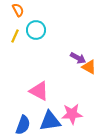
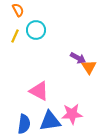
orange triangle: rotated 28 degrees clockwise
blue semicircle: moved 1 px right, 1 px up; rotated 12 degrees counterclockwise
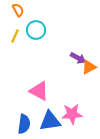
orange triangle: rotated 35 degrees clockwise
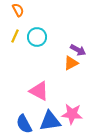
cyan circle: moved 1 px right, 7 px down
purple arrow: moved 8 px up
orange triangle: moved 18 px left, 4 px up
pink star: rotated 10 degrees clockwise
blue semicircle: rotated 144 degrees clockwise
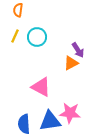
orange semicircle: rotated 144 degrees counterclockwise
purple arrow: rotated 28 degrees clockwise
pink triangle: moved 2 px right, 4 px up
pink star: moved 2 px left, 1 px up
blue semicircle: rotated 24 degrees clockwise
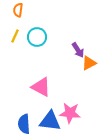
orange triangle: moved 18 px right
blue triangle: rotated 15 degrees clockwise
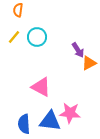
yellow line: moved 1 px left, 1 px down; rotated 16 degrees clockwise
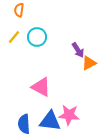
orange semicircle: moved 1 px right
pink star: moved 1 px left, 2 px down
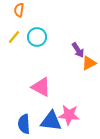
blue triangle: moved 1 px right
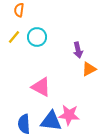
purple arrow: rotated 21 degrees clockwise
orange triangle: moved 6 px down
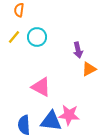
blue semicircle: moved 1 px down
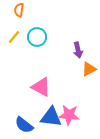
blue triangle: moved 4 px up
blue semicircle: rotated 48 degrees counterclockwise
